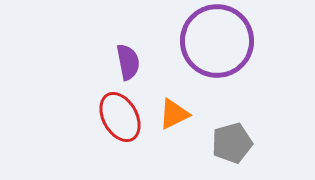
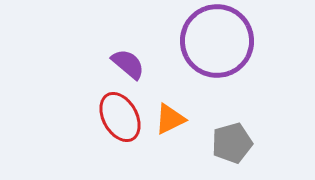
purple semicircle: moved 2 px down; rotated 39 degrees counterclockwise
orange triangle: moved 4 px left, 5 px down
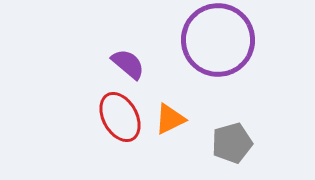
purple circle: moved 1 px right, 1 px up
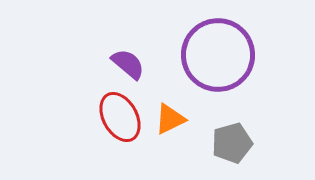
purple circle: moved 15 px down
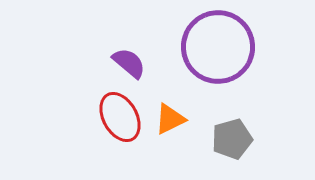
purple circle: moved 8 px up
purple semicircle: moved 1 px right, 1 px up
gray pentagon: moved 4 px up
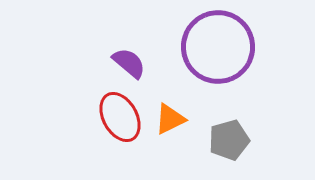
gray pentagon: moved 3 px left, 1 px down
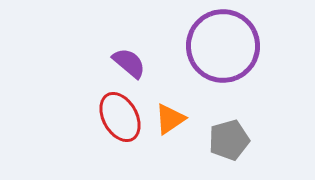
purple circle: moved 5 px right, 1 px up
orange triangle: rotated 8 degrees counterclockwise
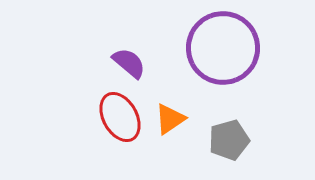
purple circle: moved 2 px down
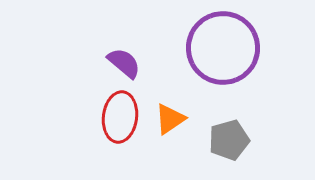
purple semicircle: moved 5 px left
red ellipse: rotated 36 degrees clockwise
